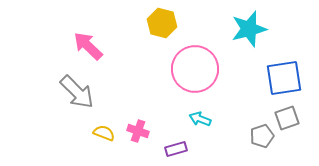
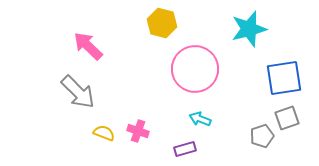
gray arrow: moved 1 px right
purple rectangle: moved 9 px right
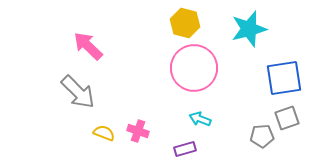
yellow hexagon: moved 23 px right
pink circle: moved 1 px left, 1 px up
gray pentagon: rotated 15 degrees clockwise
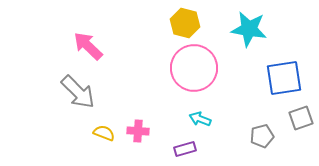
cyan star: rotated 24 degrees clockwise
gray square: moved 14 px right
pink cross: rotated 15 degrees counterclockwise
gray pentagon: rotated 10 degrees counterclockwise
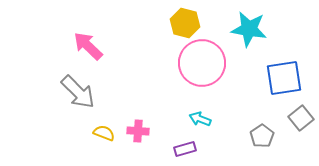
pink circle: moved 8 px right, 5 px up
gray square: rotated 20 degrees counterclockwise
gray pentagon: rotated 20 degrees counterclockwise
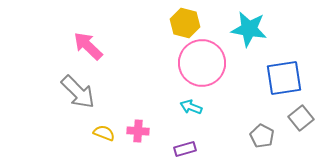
cyan arrow: moved 9 px left, 12 px up
gray pentagon: rotated 10 degrees counterclockwise
